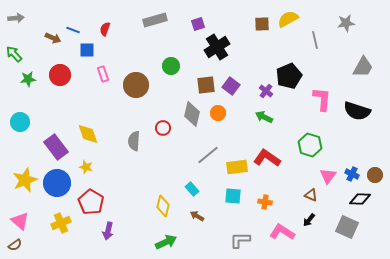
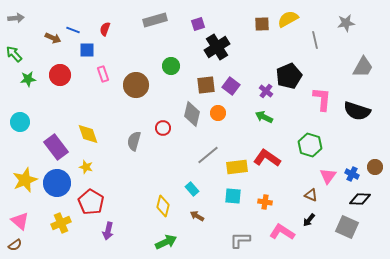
gray semicircle at (134, 141): rotated 12 degrees clockwise
brown circle at (375, 175): moved 8 px up
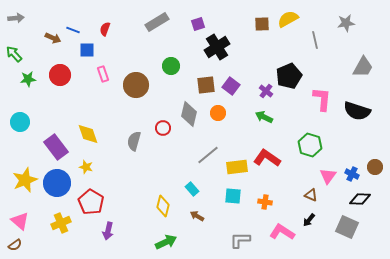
gray rectangle at (155, 20): moved 2 px right, 2 px down; rotated 15 degrees counterclockwise
gray diamond at (192, 114): moved 3 px left
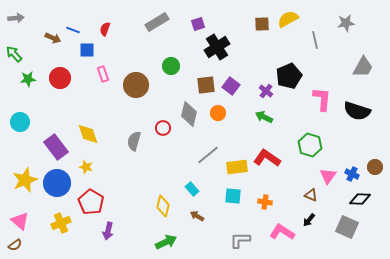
red circle at (60, 75): moved 3 px down
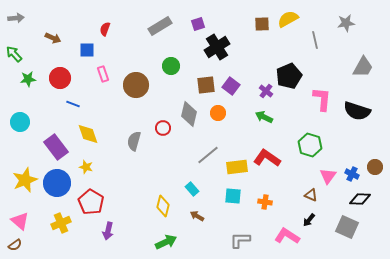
gray rectangle at (157, 22): moved 3 px right, 4 px down
blue line at (73, 30): moved 74 px down
pink L-shape at (282, 232): moved 5 px right, 4 px down
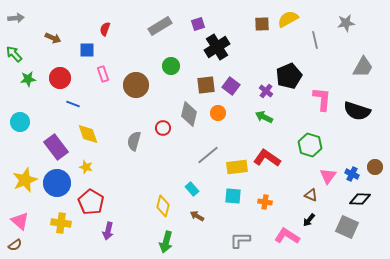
yellow cross at (61, 223): rotated 30 degrees clockwise
green arrow at (166, 242): rotated 130 degrees clockwise
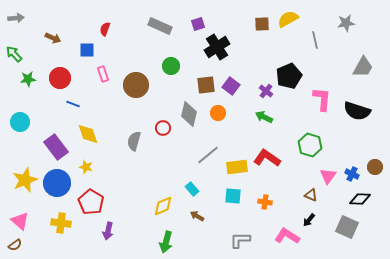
gray rectangle at (160, 26): rotated 55 degrees clockwise
yellow diamond at (163, 206): rotated 55 degrees clockwise
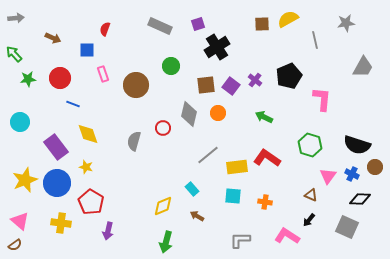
purple cross at (266, 91): moved 11 px left, 11 px up
black semicircle at (357, 111): moved 34 px down
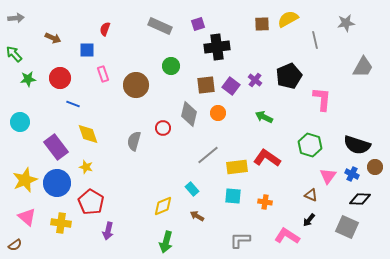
black cross at (217, 47): rotated 25 degrees clockwise
pink triangle at (20, 221): moved 7 px right, 4 px up
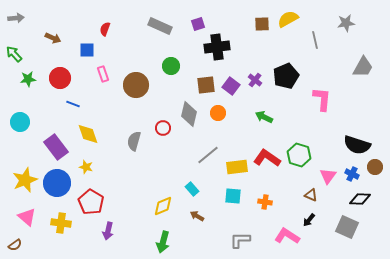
black pentagon at (289, 76): moved 3 px left
green hexagon at (310, 145): moved 11 px left, 10 px down
green arrow at (166, 242): moved 3 px left
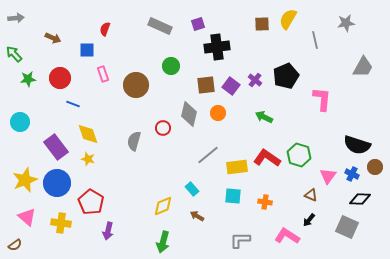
yellow semicircle at (288, 19): rotated 30 degrees counterclockwise
yellow star at (86, 167): moved 2 px right, 8 px up
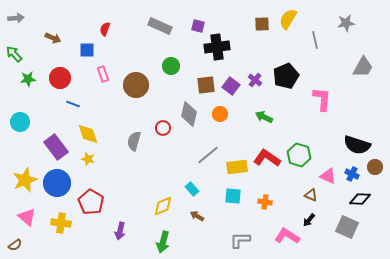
purple square at (198, 24): moved 2 px down; rotated 32 degrees clockwise
orange circle at (218, 113): moved 2 px right, 1 px down
pink triangle at (328, 176): rotated 42 degrees counterclockwise
purple arrow at (108, 231): moved 12 px right
